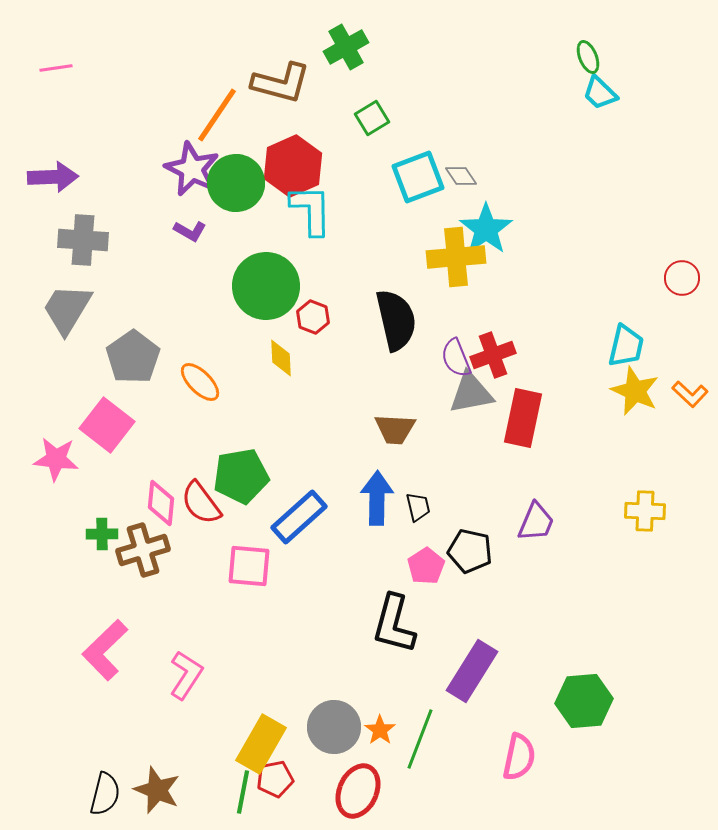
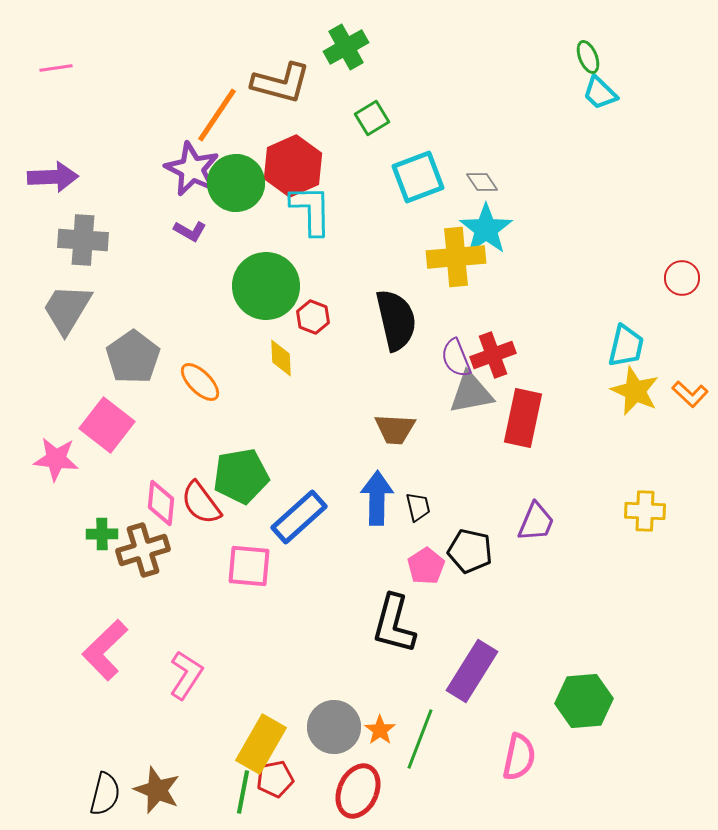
gray diamond at (461, 176): moved 21 px right, 6 px down
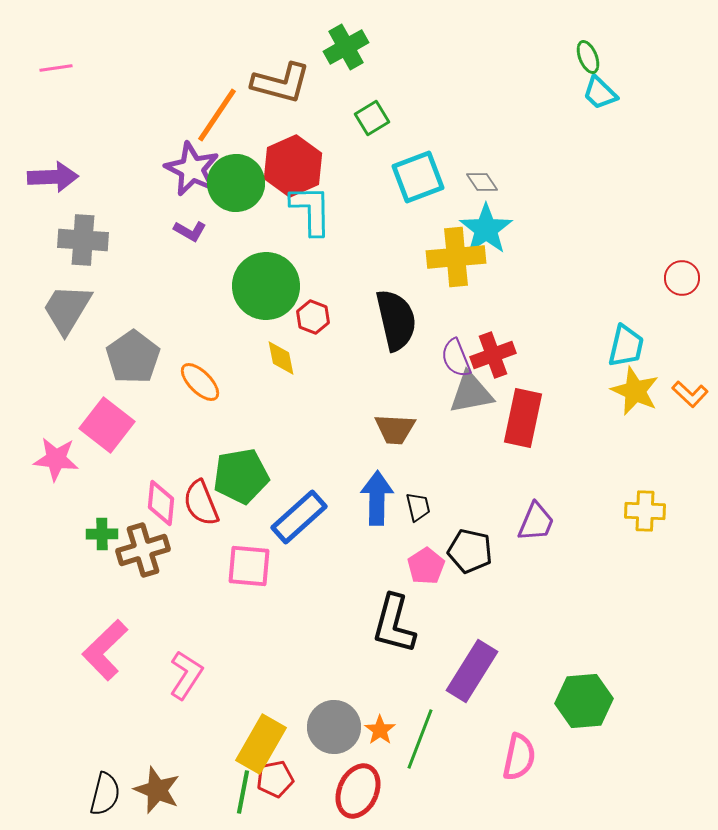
yellow diamond at (281, 358): rotated 9 degrees counterclockwise
red semicircle at (201, 503): rotated 15 degrees clockwise
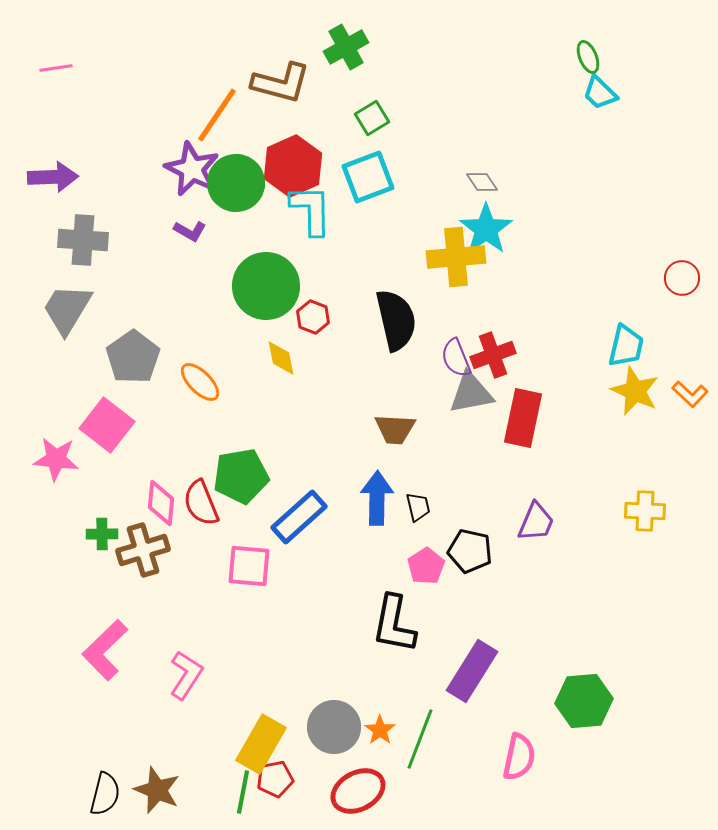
cyan square at (418, 177): moved 50 px left
black L-shape at (394, 624): rotated 4 degrees counterclockwise
red ellipse at (358, 791): rotated 38 degrees clockwise
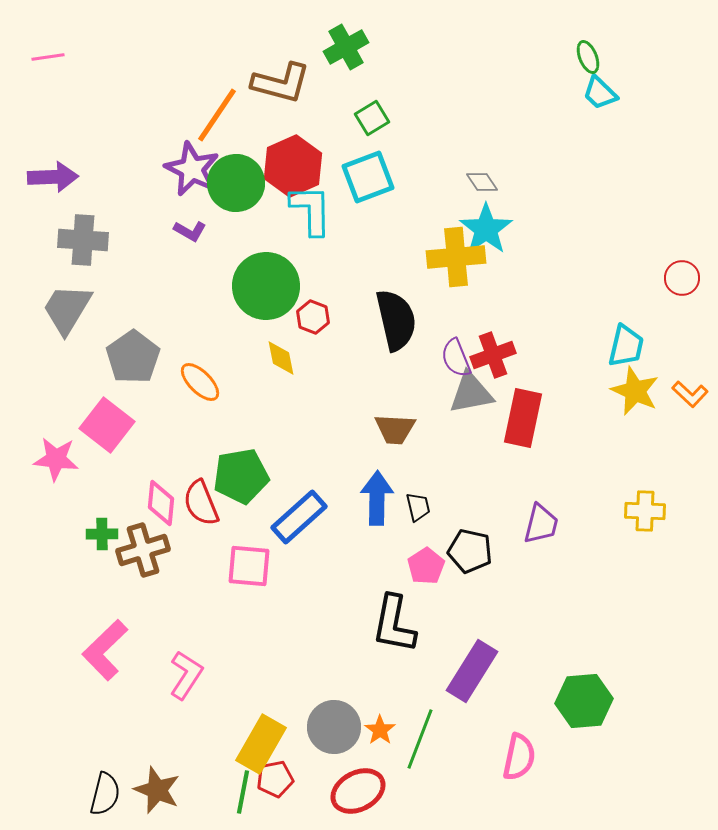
pink line at (56, 68): moved 8 px left, 11 px up
purple trapezoid at (536, 522): moved 5 px right, 2 px down; rotated 9 degrees counterclockwise
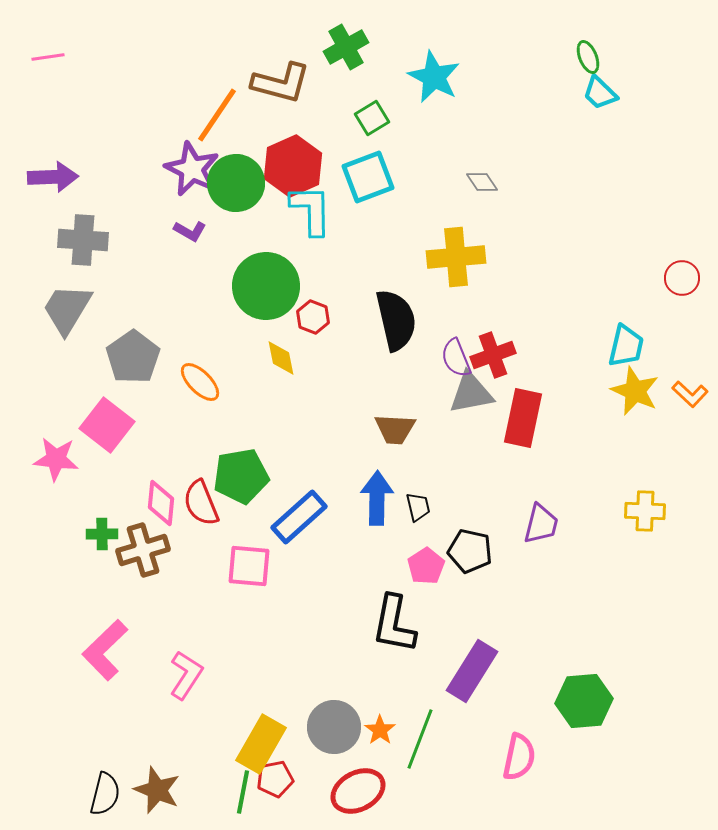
cyan star at (486, 229): moved 52 px left, 152 px up; rotated 10 degrees counterclockwise
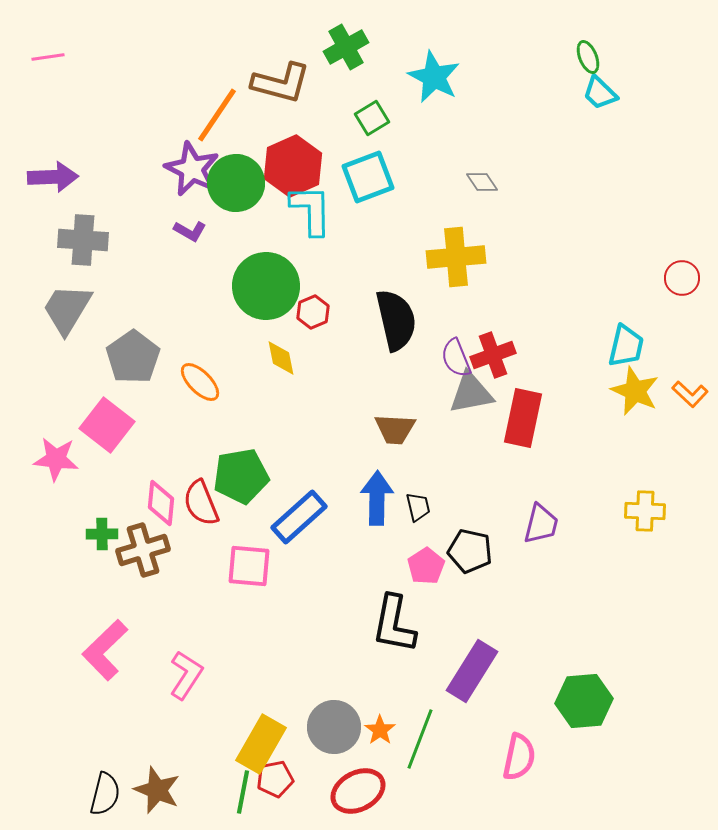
red hexagon at (313, 317): moved 5 px up; rotated 16 degrees clockwise
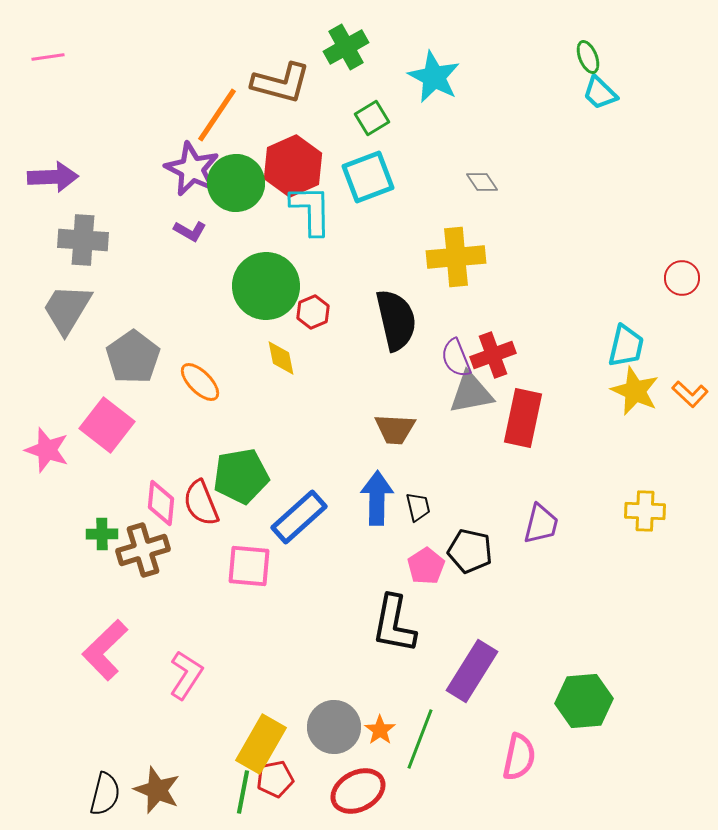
pink star at (56, 459): moved 9 px left, 9 px up; rotated 12 degrees clockwise
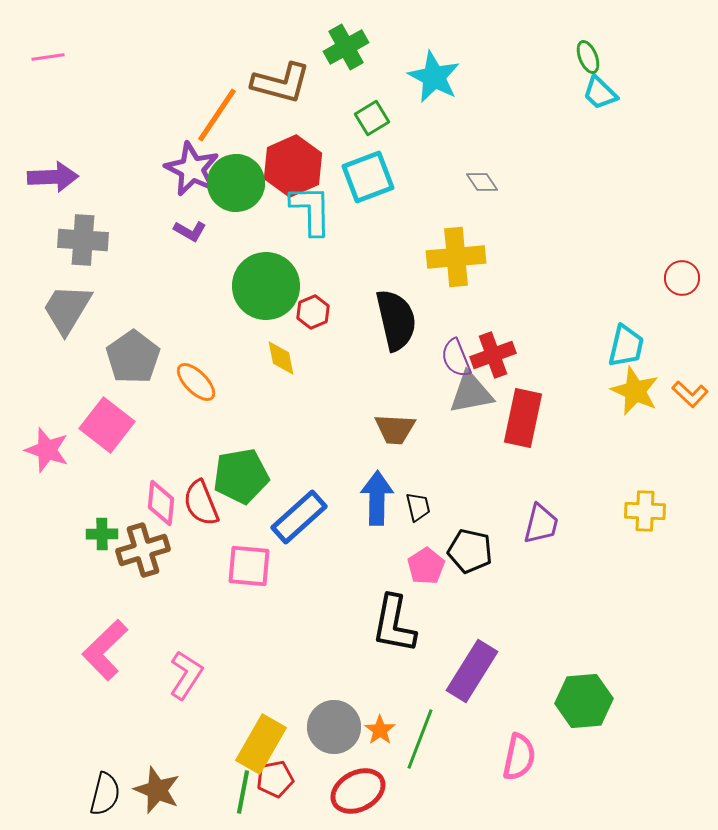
orange ellipse at (200, 382): moved 4 px left
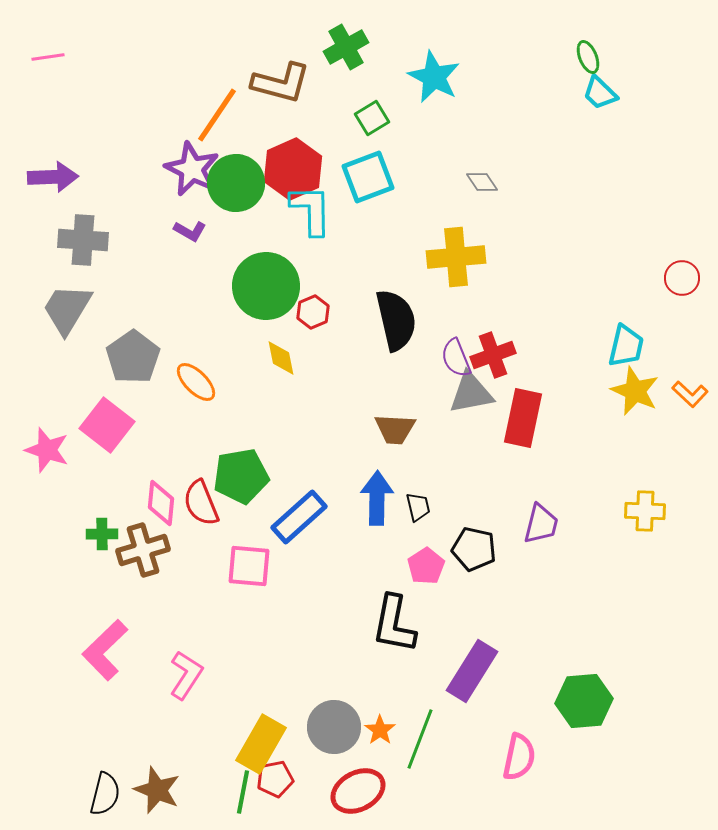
red hexagon at (293, 166): moved 3 px down
black pentagon at (470, 551): moved 4 px right, 2 px up
